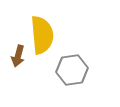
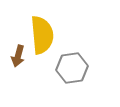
gray hexagon: moved 2 px up
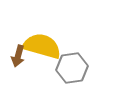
yellow semicircle: moved 11 px down; rotated 69 degrees counterclockwise
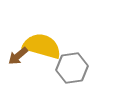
brown arrow: rotated 35 degrees clockwise
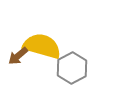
gray hexagon: rotated 20 degrees counterclockwise
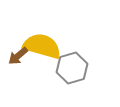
gray hexagon: rotated 12 degrees clockwise
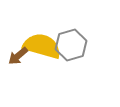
gray hexagon: moved 1 px left, 23 px up
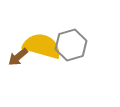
brown arrow: moved 1 px down
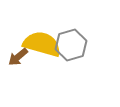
yellow semicircle: moved 2 px up
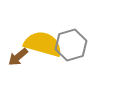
yellow semicircle: moved 1 px right
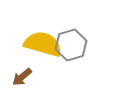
brown arrow: moved 4 px right, 20 px down
